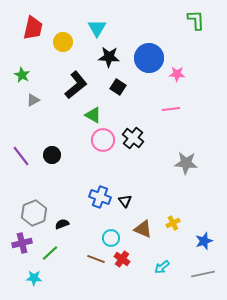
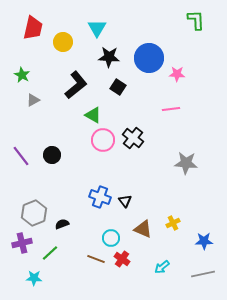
blue star: rotated 18 degrees clockwise
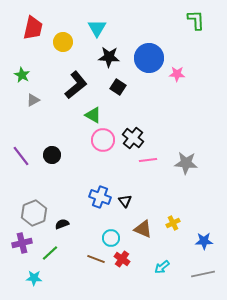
pink line: moved 23 px left, 51 px down
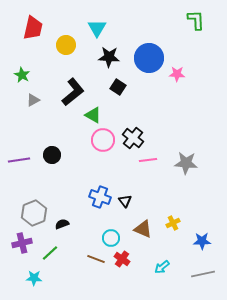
yellow circle: moved 3 px right, 3 px down
black L-shape: moved 3 px left, 7 px down
purple line: moved 2 px left, 4 px down; rotated 60 degrees counterclockwise
blue star: moved 2 px left
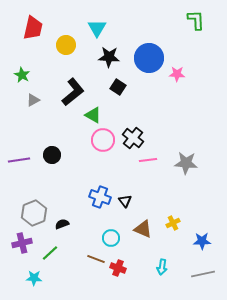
red cross: moved 4 px left, 9 px down; rotated 14 degrees counterclockwise
cyan arrow: rotated 42 degrees counterclockwise
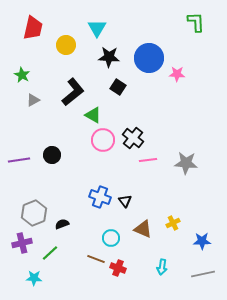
green L-shape: moved 2 px down
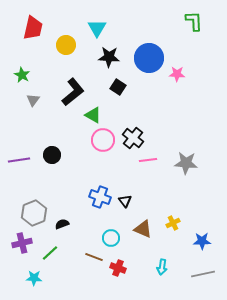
green L-shape: moved 2 px left, 1 px up
gray triangle: rotated 24 degrees counterclockwise
brown line: moved 2 px left, 2 px up
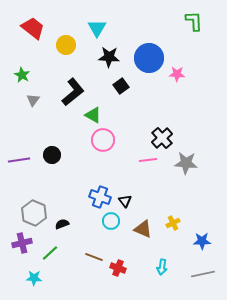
red trapezoid: rotated 65 degrees counterclockwise
black square: moved 3 px right, 1 px up; rotated 21 degrees clockwise
black cross: moved 29 px right; rotated 10 degrees clockwise
gray hexagon: rotated 15 degrees counterclockwise
cyan circle: moved 17 px up
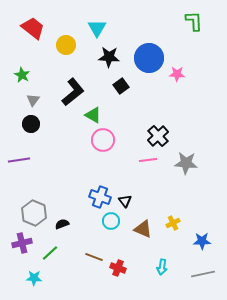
black cross: moved 4 px left, 2 px up
black circle: moved 21 px left, 31 px up
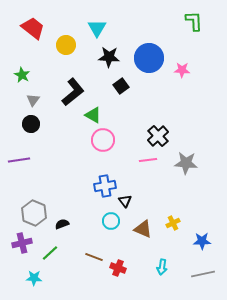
pink star: moved 5 px right, 4 px up
blue cross: moved 5 px right, 11 px up; rotated 30 degrees counterclockwise
